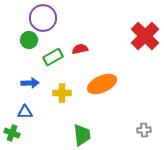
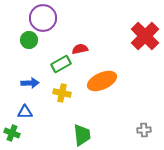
green rectangle: moved 8 px right, 7 px down
orange ellipse: moved 3 px up
yellow cross: rotated 12 degrees clockwise
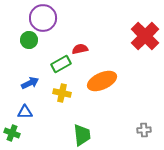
blue arrow: rotated 24 degrees counterclockwise
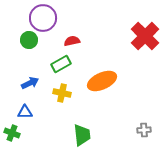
red semicircle: moved 8 px left, 8 px up
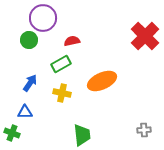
blue arrow: rotated 30 degrees counterclockwise
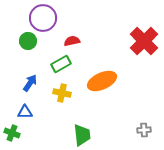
red cross: moved 1 px left, 5 px down
green circle: moved 1 px left, 1 px down
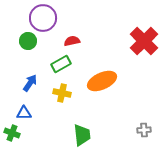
blue triangle: moved 1 px left, 1 px down
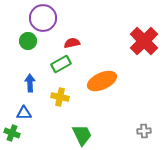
red semicircle: moved 2 px down
blue arrow: rotated 36 degrees counterclockwise
yellow cross: moved 2 px left, 4 px down
gray cross: moved 1 px down
green trapezoid: rotated 20 degrees counterclockwise
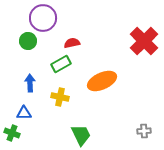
green trapezoid: moved 1 px left
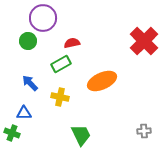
blue arrow: rotated 42 degrees counterclockwise
